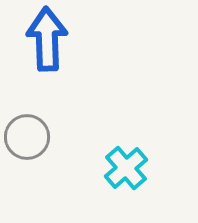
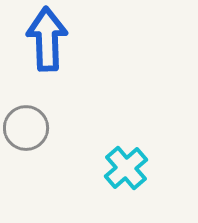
gray circle: moved 1 px left, 9 px up
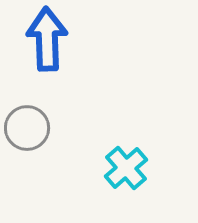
gray circle: moved 1 px right
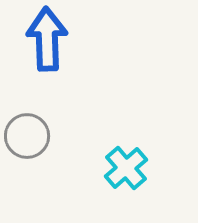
gray circle: moved 8 px down
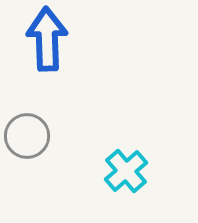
cyan cross: moved 3 px down
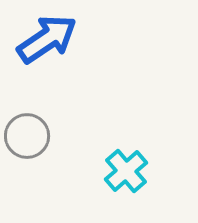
blue arrow: rotated 58 degrees clockwise
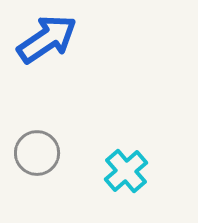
gray circle: moved 10 px right, 17 px down
